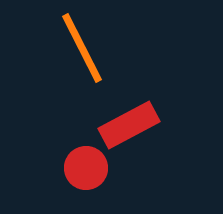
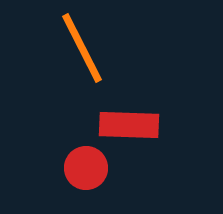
red rectangle: rotated 30 degrees clockwise
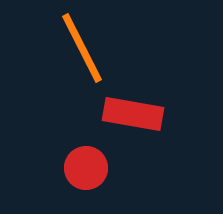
red rectangle: moved 4 px right, 11 px up; rotated 8 degrees clockwise
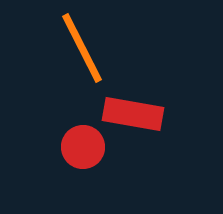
red circle: moved 3 px left, 21 px up
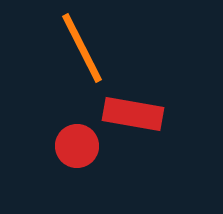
red circle: moved 6 px left, 1 px up
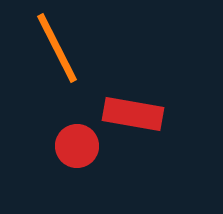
orange line: moved 25 px left
